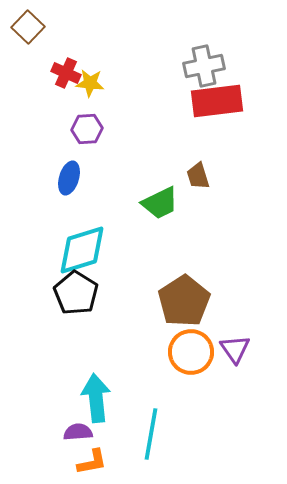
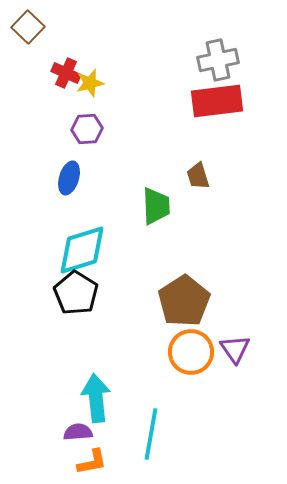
gray cross: moved 14 px right, 6 px up
yellow star: rotated 20 degrees counterclockwise
green trapezoid: moved 4 px left, 3 px down; rotated 66 degrees counterclockwise
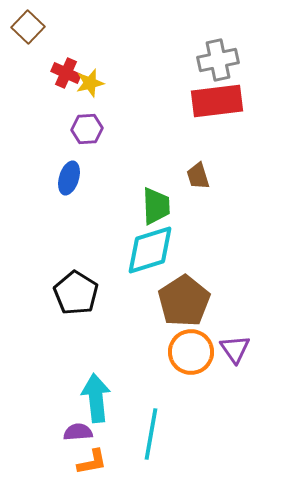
cyan diamond: moved 68 px right
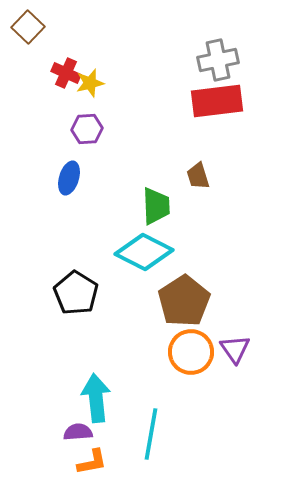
cyan diamond: moved 6 px left, 2 px down; rotated 44 degrees clockwise
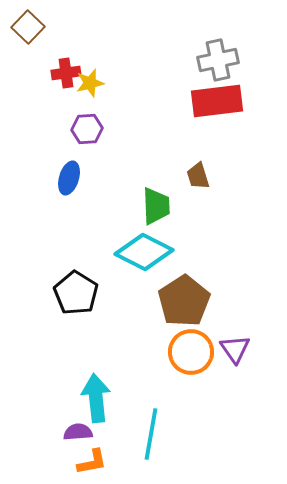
red cross: rotated 32 degrees counterclockwise
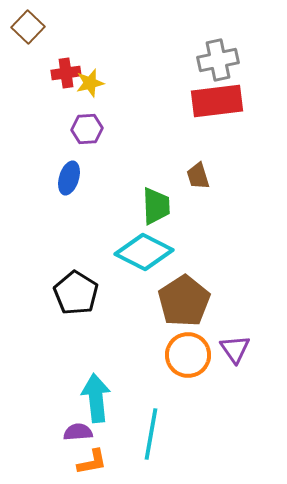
orange circle: moved 3 px left, 3 px down
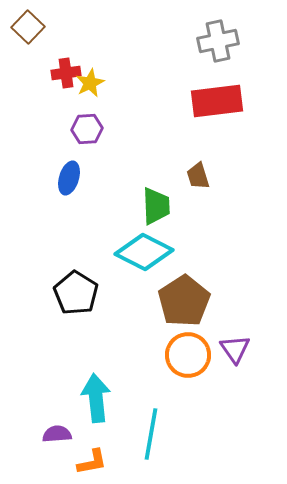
gray cross: moved 19 px up
yellow star: rotated 12 degrees counterclockwise
purple semicircle: moved 21 px left, 2 px down
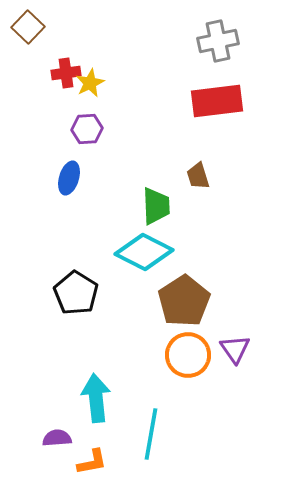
purple semicircle: moved 4 px down
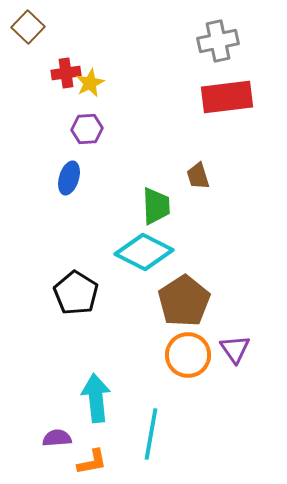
red rectangle: moved 10 px right, 4 px up
